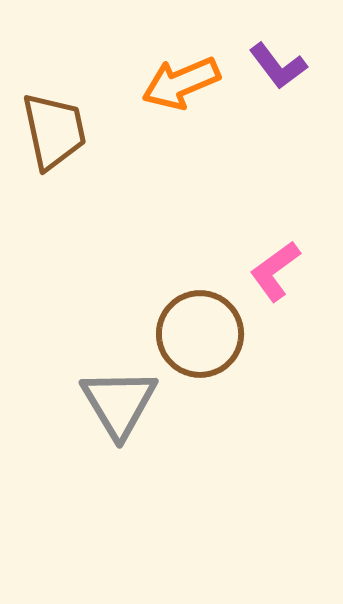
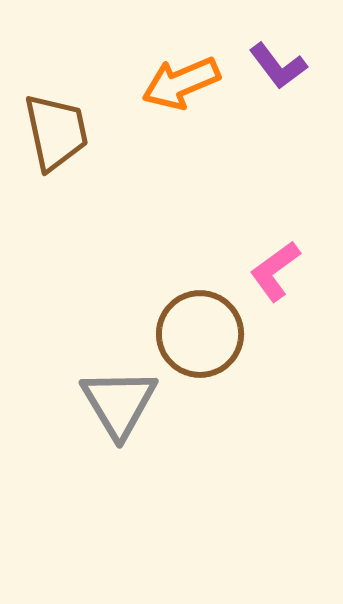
brown trapezoid: moved 2 px right, 1 px down
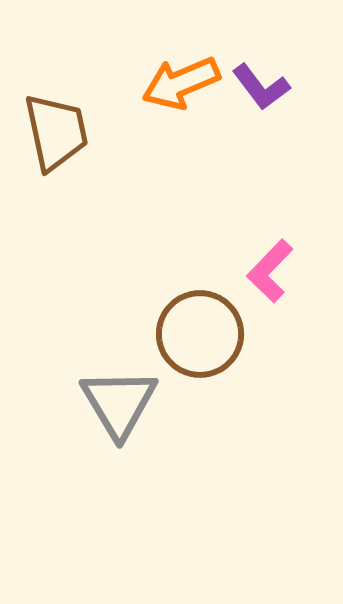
purple L-shape: moved 17 px left, 21 px down
pink L-shape: moved 5 px left; rotated 10 degrees counterclockwise
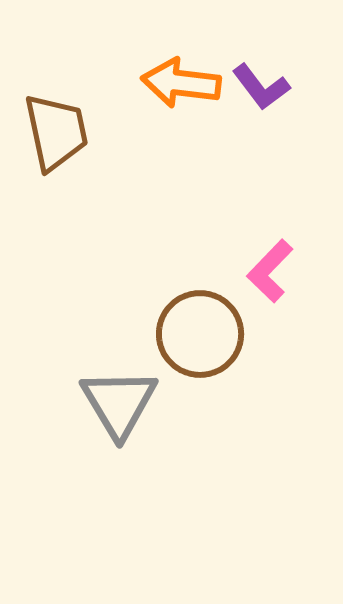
orange arrow: rotated 30 degrees clockwise
